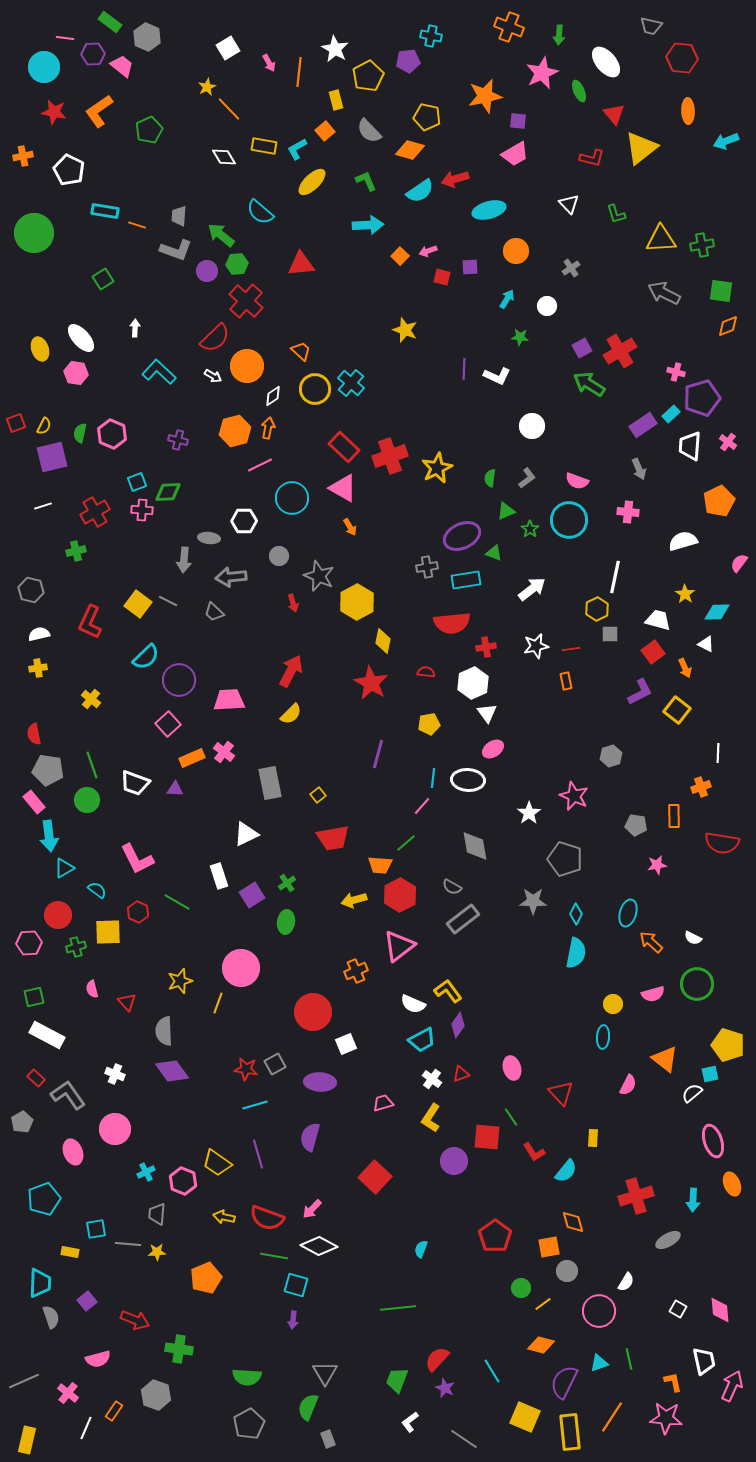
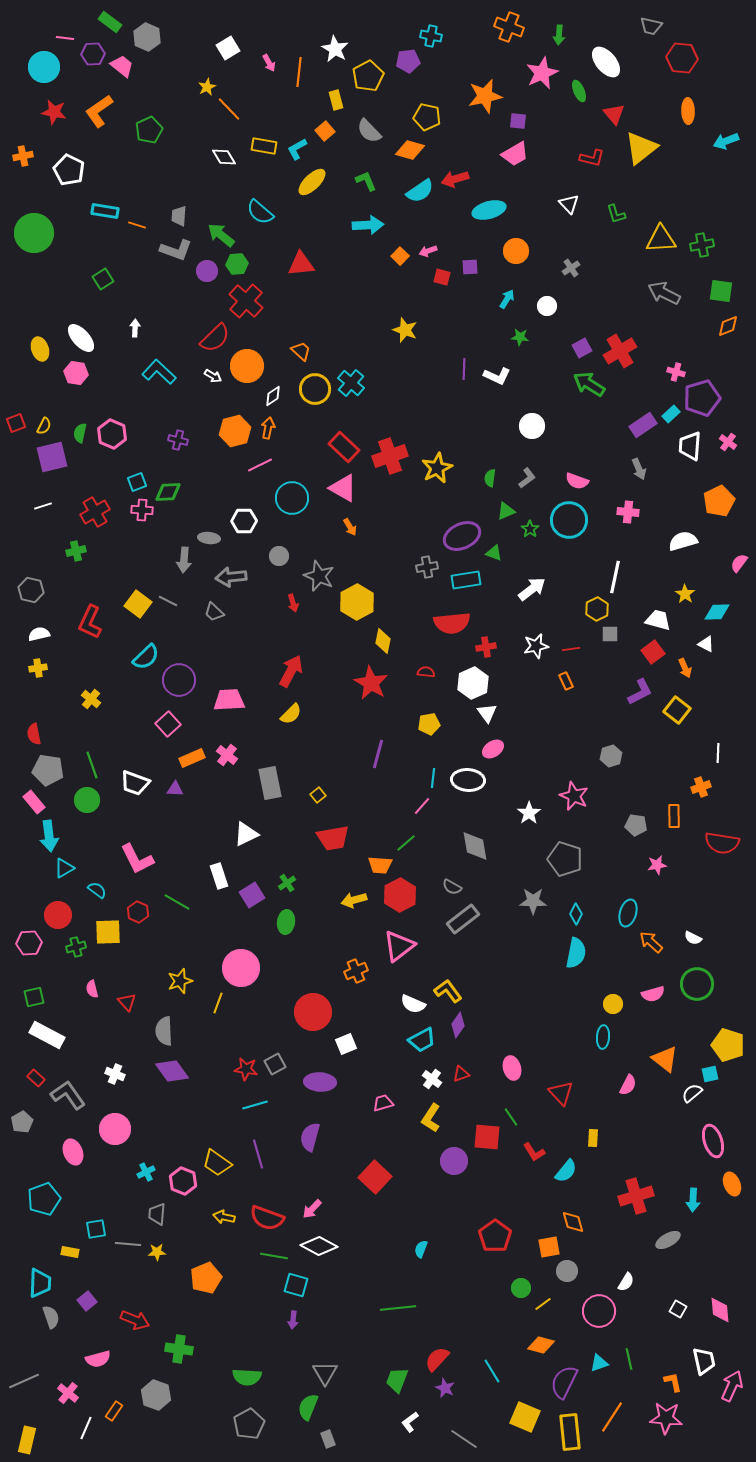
orange rectangle at (566, 681): rotated 12 degrees counterclockwise
pink cross at (224, 752): moved 3 px right, 3 px down
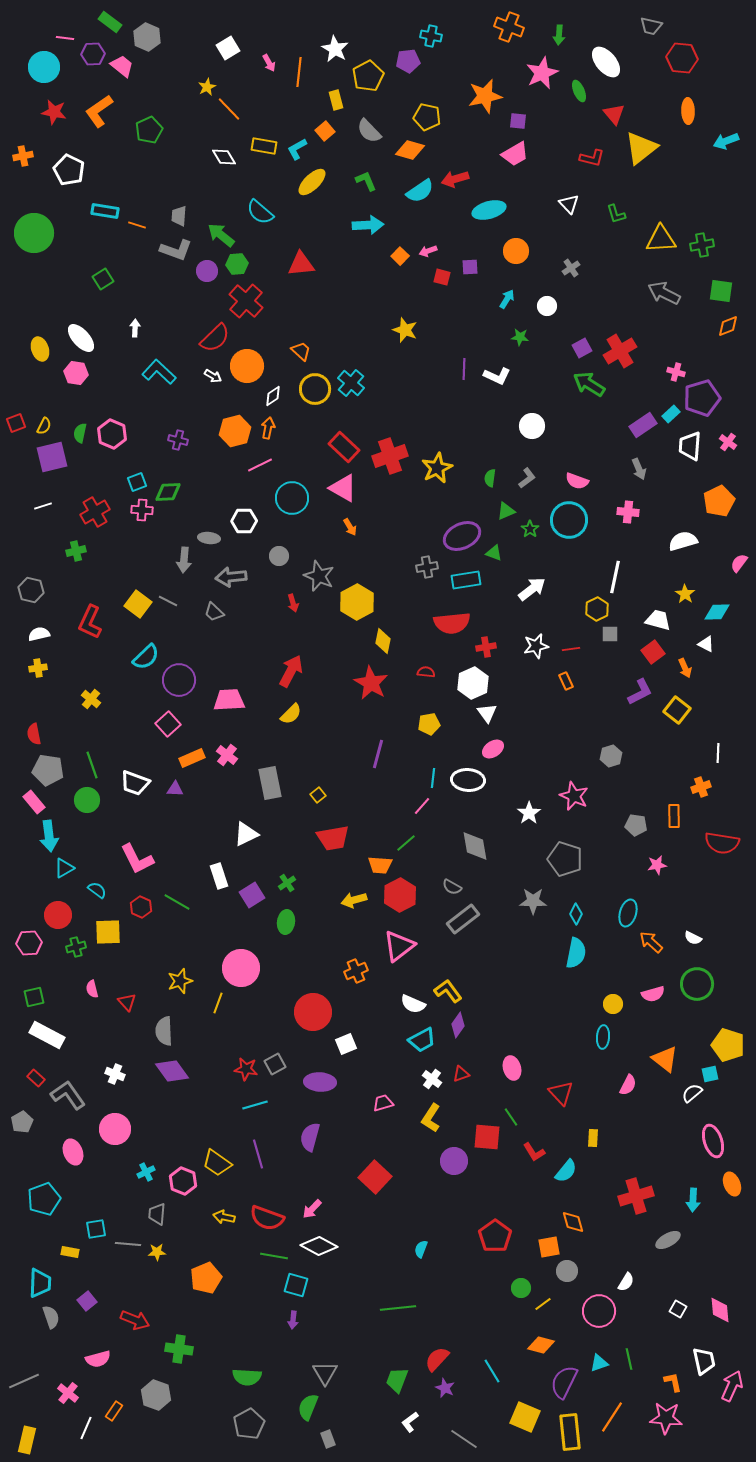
red hexagon at (138, 912): moved 3 px right, 5 px up
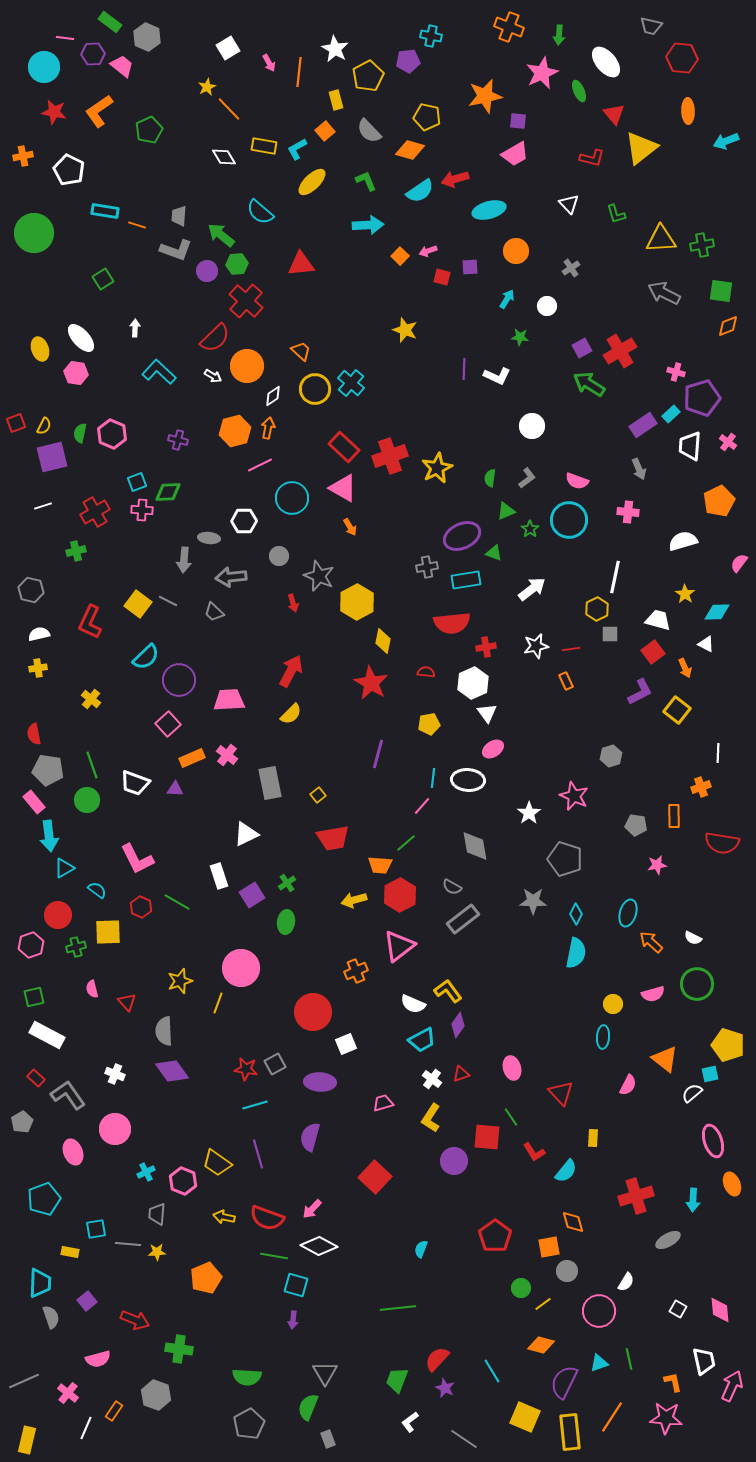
pink hexagon at (29, 943): moved 2 px right, 2 px down; rotated 15 degrees counterclockwise
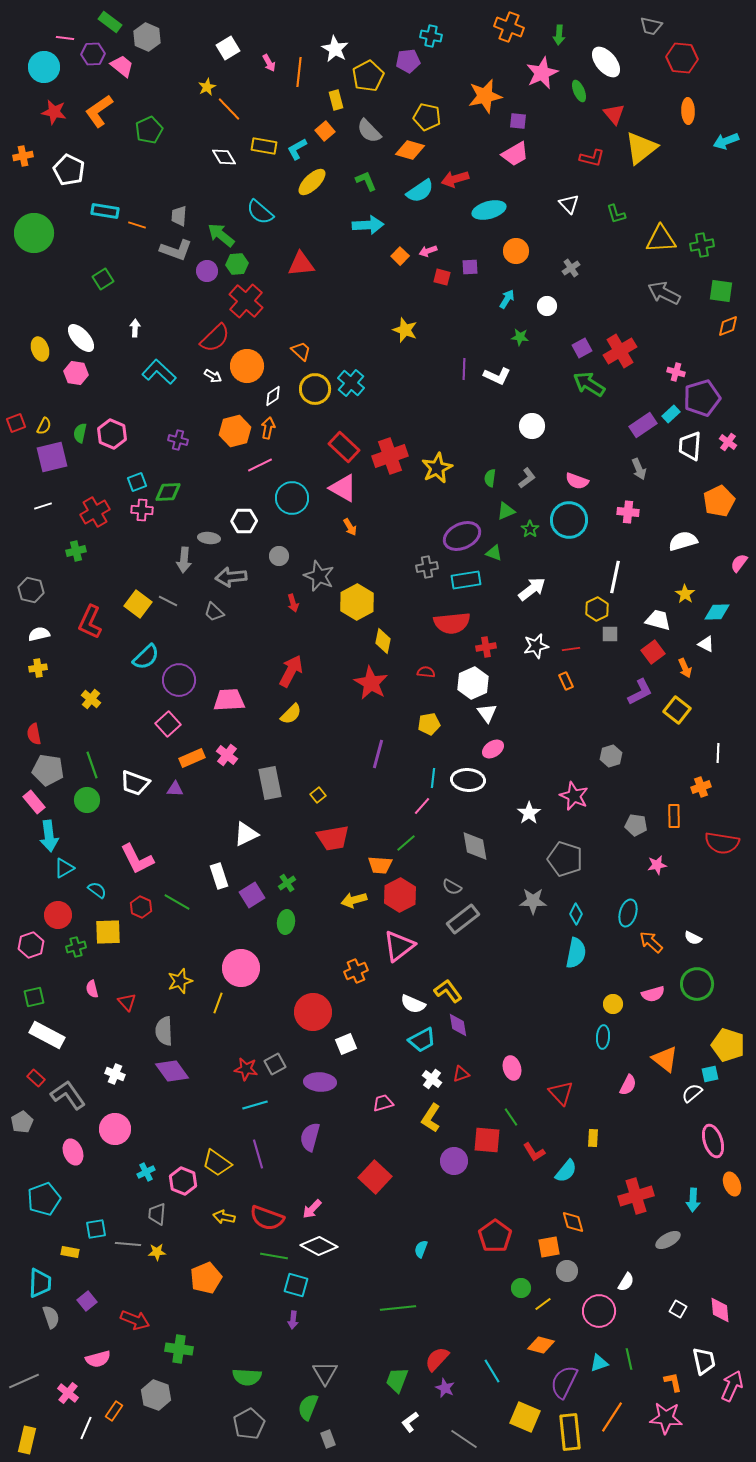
purple diamond at (458, 1025): rotated 45 degrees counterclockwise
red square at (487, 1137): moved 3 px down
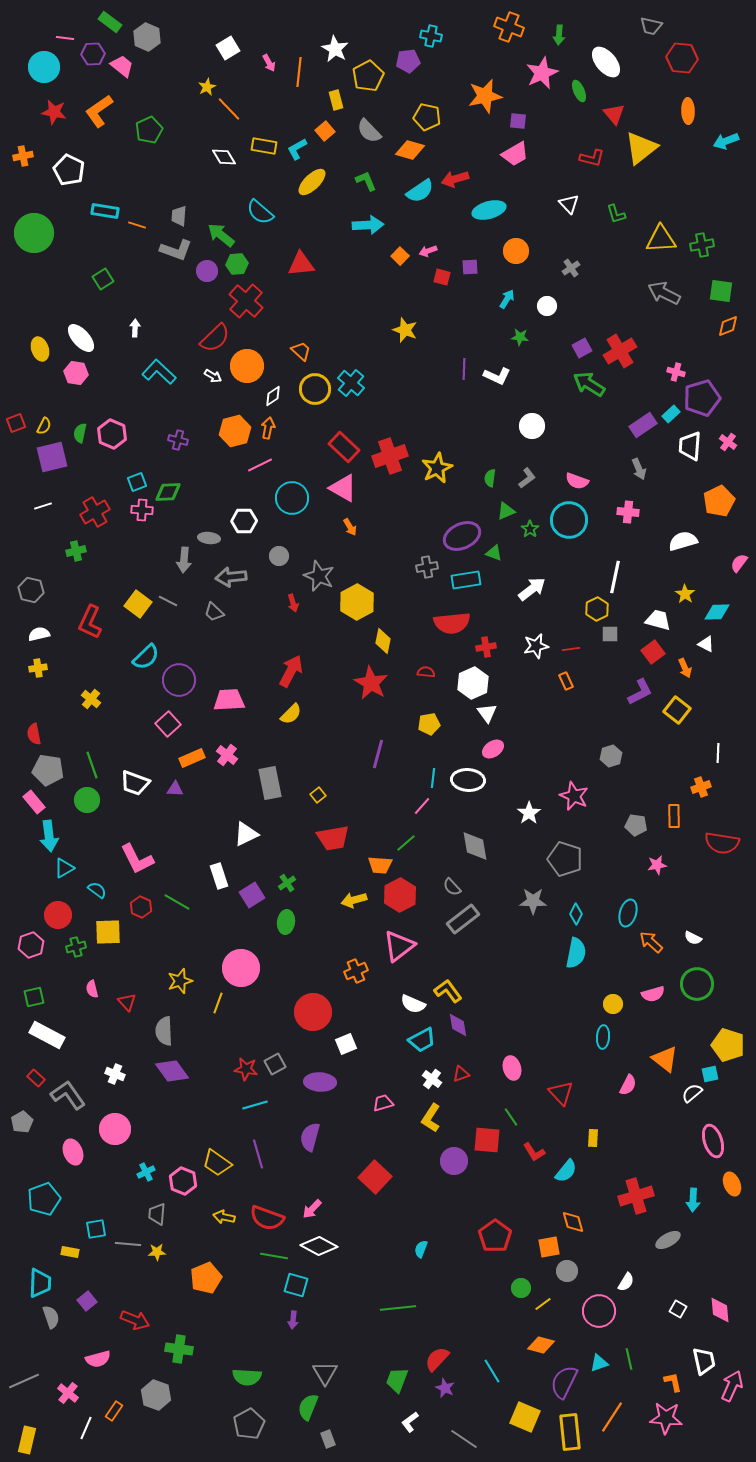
gray semicircle at (452, 887): rotated 18 degrees clockwise
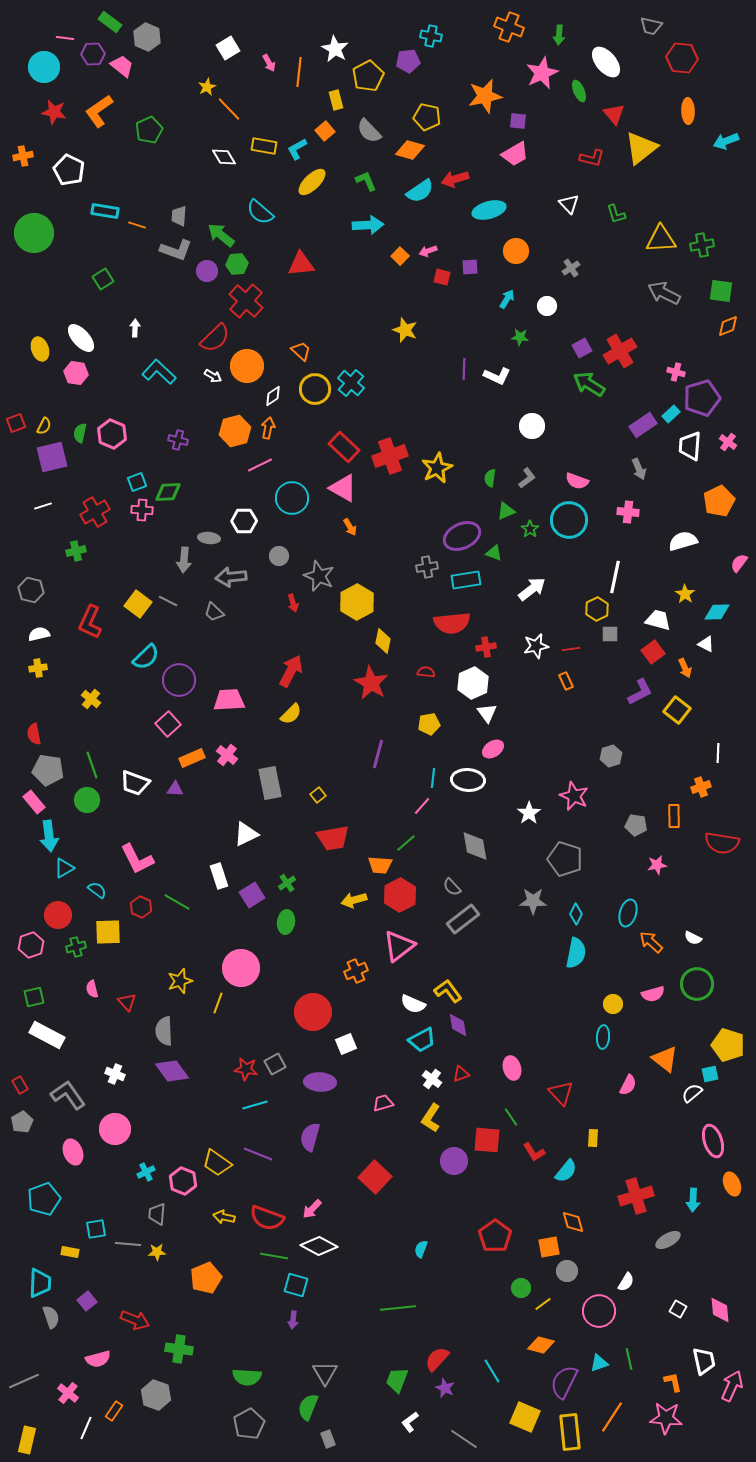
red rectangle at (36, 1078): moved 16 px left, 7 px down; rotated 18 degrees clockwise
purple line at (258, 1154): rotated 52 degrees counterclockwise
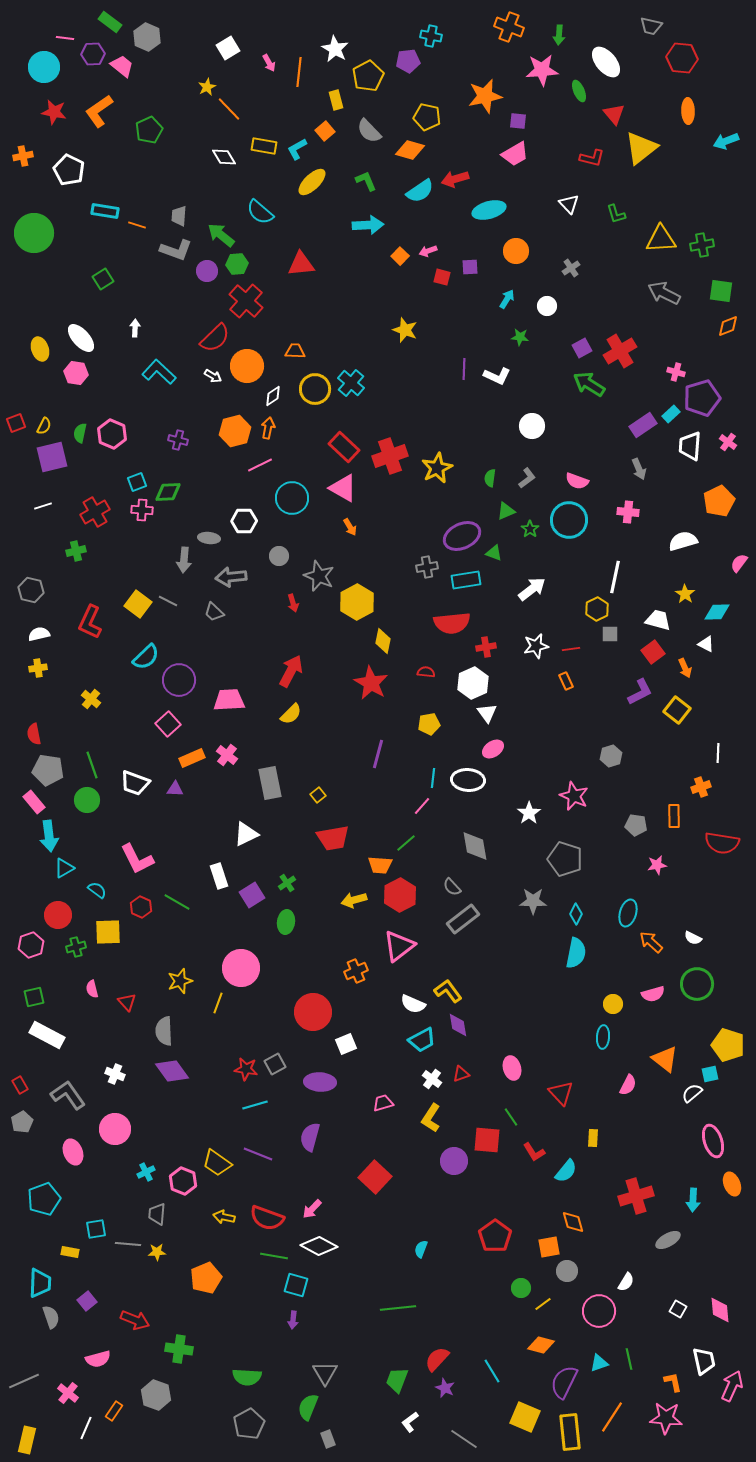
pink star at (542, 73): moved 3 px up; rotated 20 degrees clockwise
orange trapezoid at (301, 351): moved 6 px left; rotated 40 degrees counterclockwise
